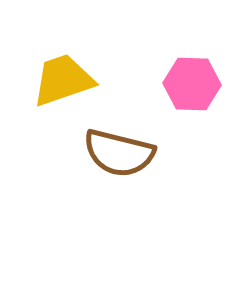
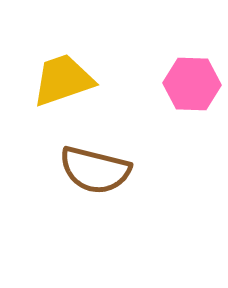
brown semicircle: moved 24 px left, 17 px down
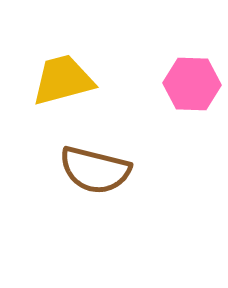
yellow trapezoid: rotated 4 degrees clockwise
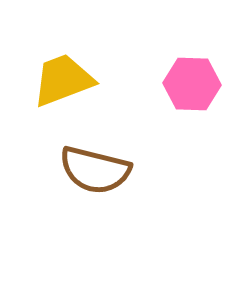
yellow trapezoid: rotated 6 degrees counterclockwise
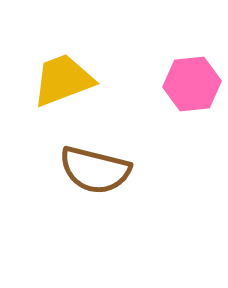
pink hexagon: rotated 8 degrees counterclockwise
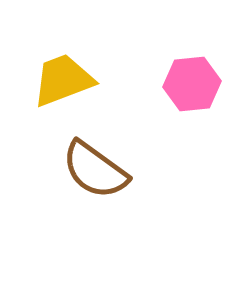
brown semicircle: rotated 22 degrees clockwise
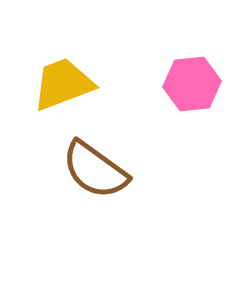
yellow trapezoid: moved 4 px down
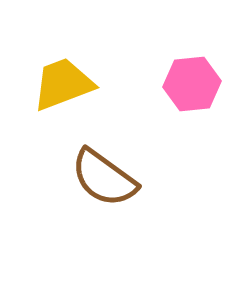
brown semicircle: moved 9 px right, 8 px down
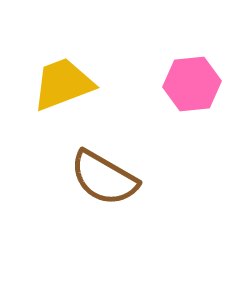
brown semicircle: rotated 6 degrees counterclockwise
